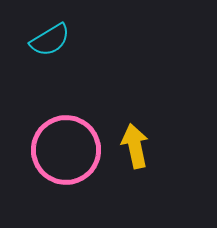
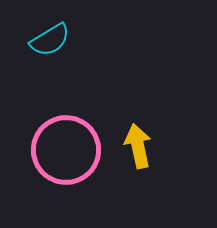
yellow arrow: moved 3 px right
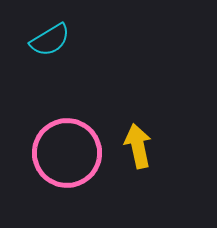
pink circle: moved 1 px right, 3 px down
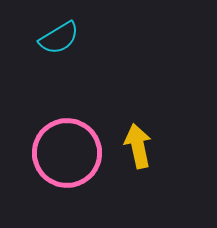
cyan semicircle: moved 9 px right, 2 px up
